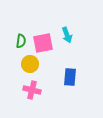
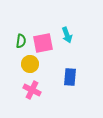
pink cross: rotated 12 degrees clockwise
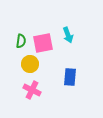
cyan arrow: moved 1 px right
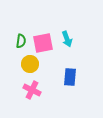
cyan arrow: moved 1 px left, 4 px down
